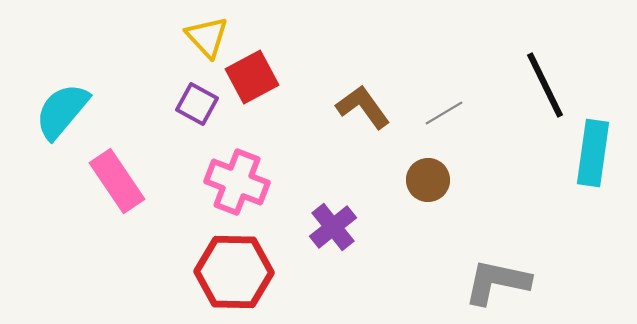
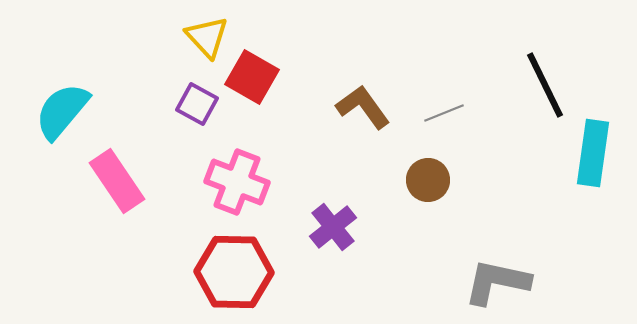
red square: rotated 32 degrees counterclockwise
gray line: rotated 9 degrees clockwise
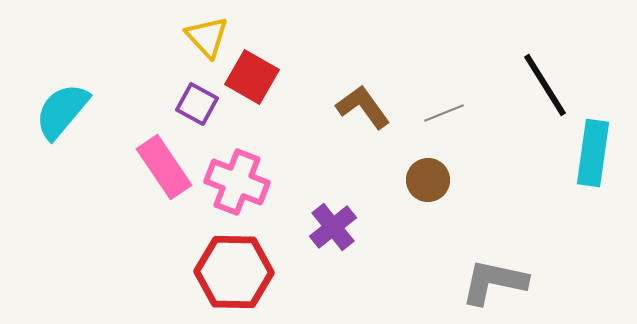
black line: rotated 6 degrees counterclockwise
pink rectangle: moved 47 px right, 14 px up
gray L-shape: moved 3 px left
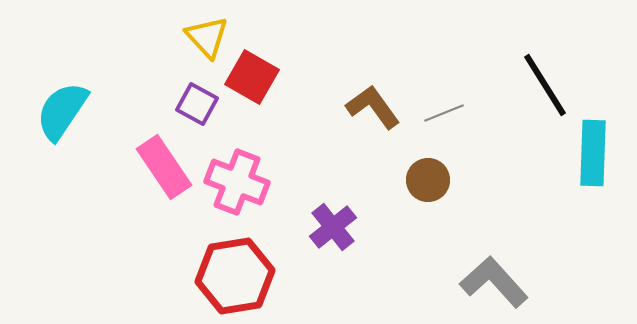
brown L-shape: moved 10 px right
cyan semicircle: rotated 6 degrees counterclockwise
cyan rectangle: rotated 6 degrees counterclockwise
red hexagon: moved 1 px right, 4 px down; rotated 10 degrees counterclockwise
gray L-shape: rotated 36 degrees clockwise
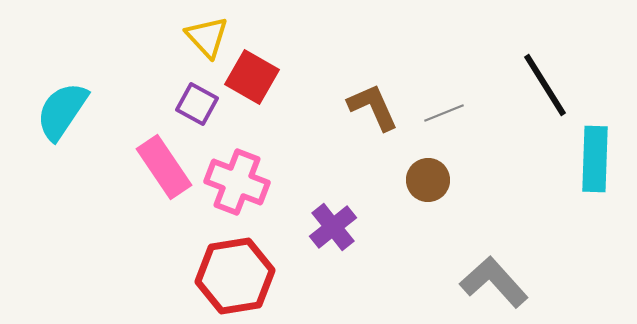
brown L-shape: rotated 12 degrees clockwise
cyan rectangle: moved 2 px right, 6 px down
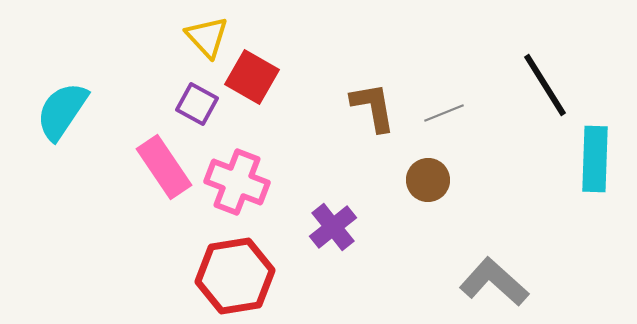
brown L-shape: rotated 14 degrees clockwise
gray L-shape: rotated 6 degrees counterclockwise
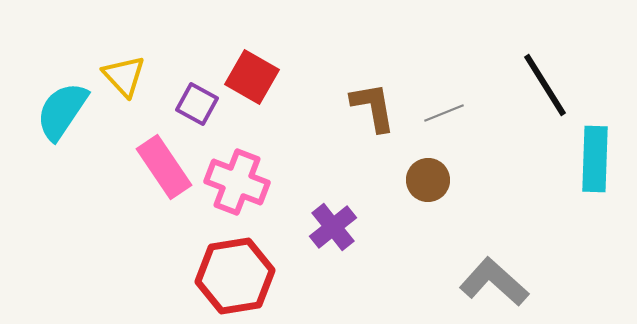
yellow triangle: moved 83 px left, 39 px down
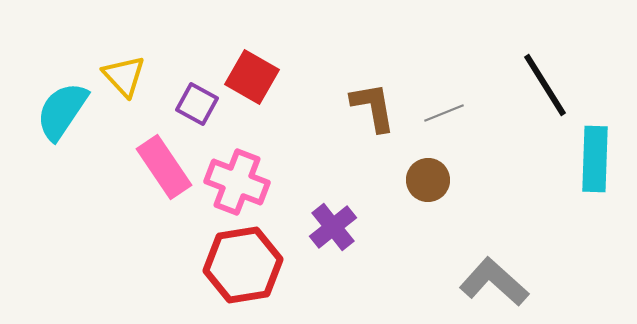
red hexagon: moved 8 px right, 11 px up
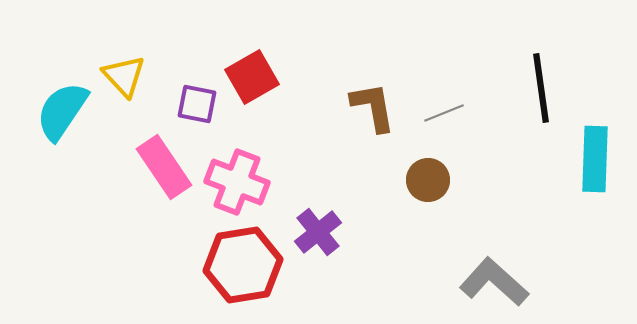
red square: rotated 30 degrees clockwise
black line: moved 4 px left, 3 px down; rotated 24 degrees clockwise
purple square: rotated 18 degrees counterclockwise
purple cross: moved 15 px left, 5 px down
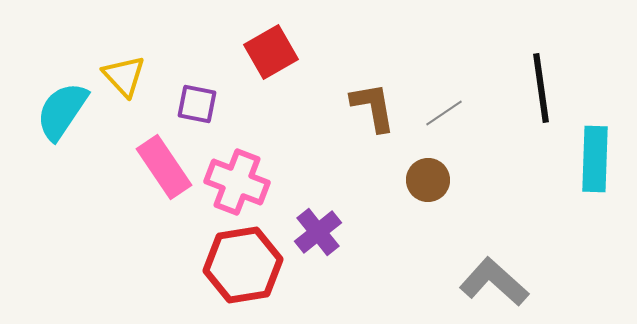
red square: moved 19 px right, 25 px up
gray line: rotated 12 degrees counterclockwise
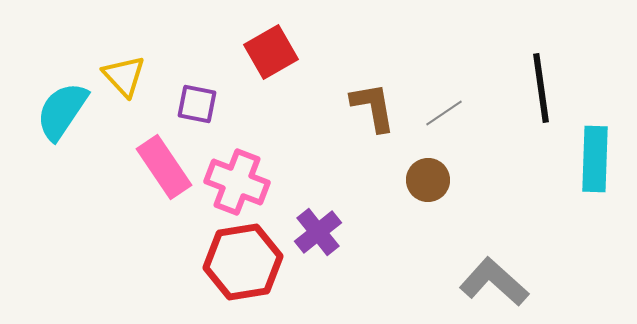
red hexagon: moved 3 px up
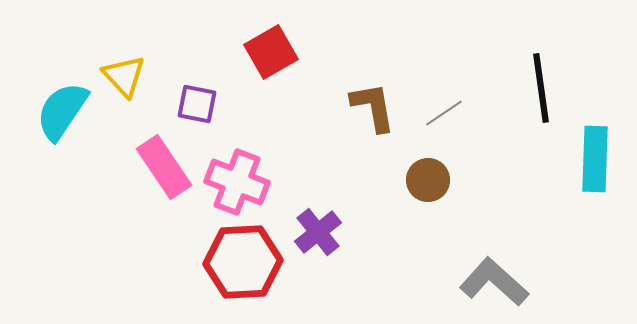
red hexagon: rotated 6 degrees clockwise
